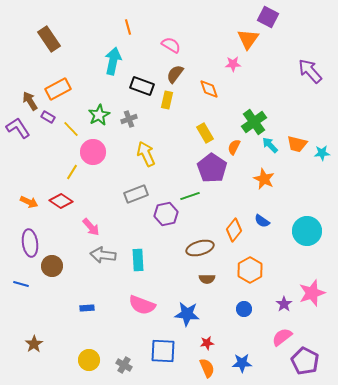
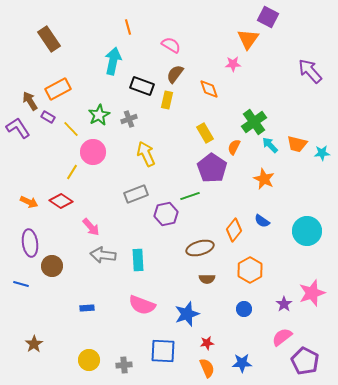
blue star at (187, 314): rotated 25 degrees counterclockwise
gray cross at (124, 365): rotated 35 degrees counterclockwise
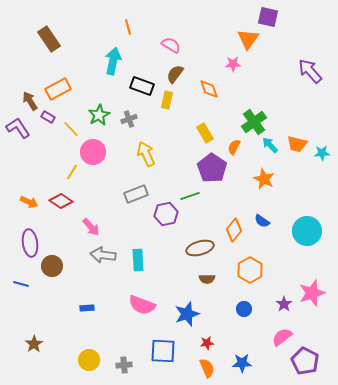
purple square at (268, 17): rotated 15 degrees counterclockwise
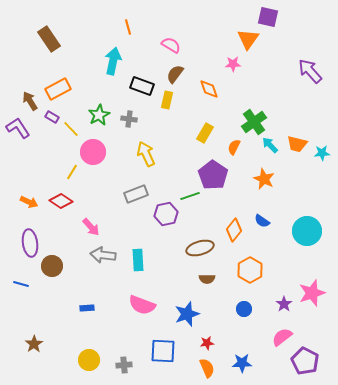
purple rectangle at (48, 117): moved 4 px right
gray cross at (129, 119): rotated 28 degrees clockwise
yellow rectangle at (205, 133): rotated 60 degrees clockwise
purple pentagon at (212, 168): moved 1 px right, 7 px down
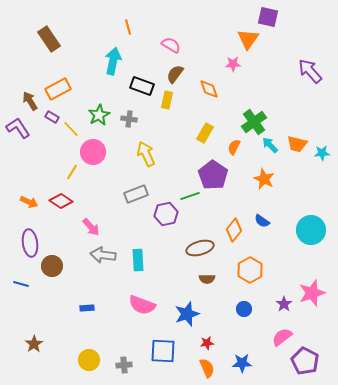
cyan circle at (307, 231): moved 4 px right, 1 px up
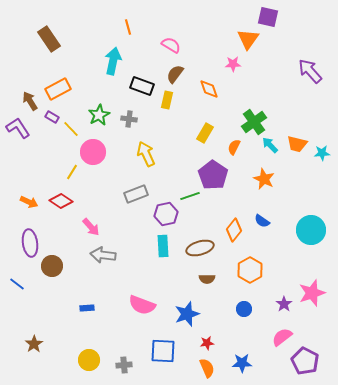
cyan rectangle at (138, 260): moved 25 px right, 14 px up
blue line at (21, 284): moved 4 px left; rotated 21 degrees clockwise
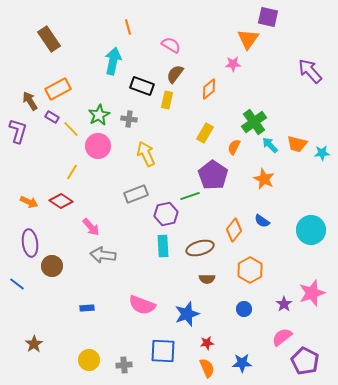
orange diamond at (209, 89): rotated 70 degrees clockwise
purple L-shape at (18, 128): moved 3 px down; rotated 50 degrees clockwise
pink circle at (93, 152): moved 5 px right, 6 px up
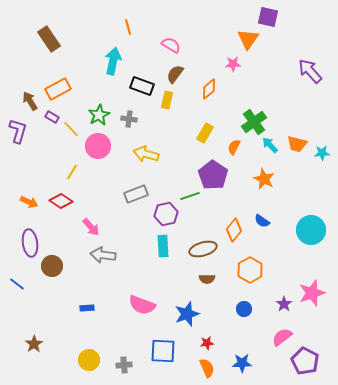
yellow arrow at (146, 154): rotated 50 degrees counterclockwise
brown ellipse at (200, 248): moved 3 px right, 1 px down
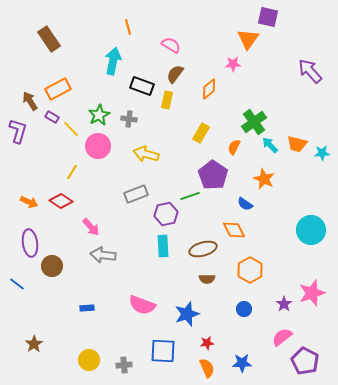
yellow rectangle at (205, 133): moved 4 px left
blue semicircle at (262, 221): moved 17 px left, 17 px up
orange diamond at (234, 230): rotated 65 degrees counterclockwise
